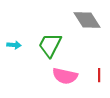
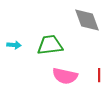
gray diamond: rotated 12 degrees clockwise
green trapezoid: rotated 56 degrees clockwise
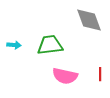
gray diamond: moved 2 px right
red line: moved 1 px right, 1 px up
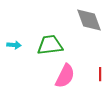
pink semicircle: rotated 75 degrees counterclockwise
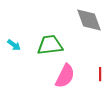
cyan arrow: rotated 32 degrees clockwise
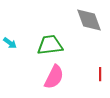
cyan arrow: moved 4 px left, 2 px up
pink semicircle: moved 11 px left, 1 px down
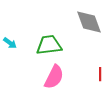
gray diamond: moved 2 px down
green trapezoid: moved 1 px left
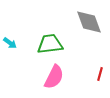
green trapezoid: moved 1 px right, 1 px up
red line: rotated 16 degrees clockwise
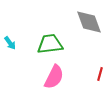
cyan arrow: rotated 16 degrees clockwise
